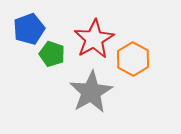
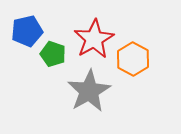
blue pentagon: moved 2 px left, 2 px down; rotated 8 degrees clockwise
green pentagon: moved 1 px right
gray star: moved 2 px left, 1 px up
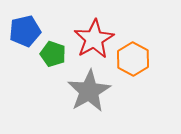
blue pentagon: moved 2 px left
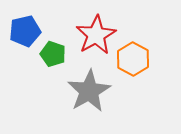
red star: moved 2 px right, 4 px up
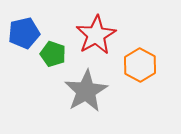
blue pentagon: moved 1 px left, 2 px down
orange hexagon: moved 7 px right, 6 px down
gray star: moved 3 px left
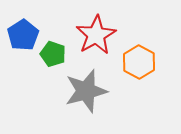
blue pentagon: moved 1 px left, 2 px down; rotated 20 degrees counterclockwise
orange hexagon: moved 1 px left, 3 px up
gray star: rotated 15 degrees clockwise
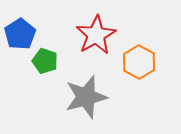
blue pentagon: moved 3 px left, 1 px up
green pentagon: moved 8 px left, 7 px down
gray star: moved 6 px down
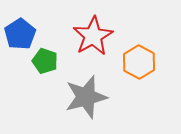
red star: moved 3 px left, 1 px down
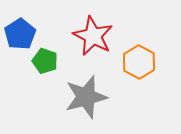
red star: rotated 15 degrees counterclockwise
